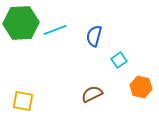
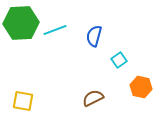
brown semicircle: moved 1 px right, 4 px down
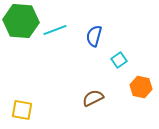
green hexagon: moved 2 px up; rotated 8 degrees clockwise
yellow square: moved 1 px left, 9 px down
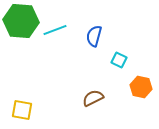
cyan square: rotated 28 degrees counterclockwise
